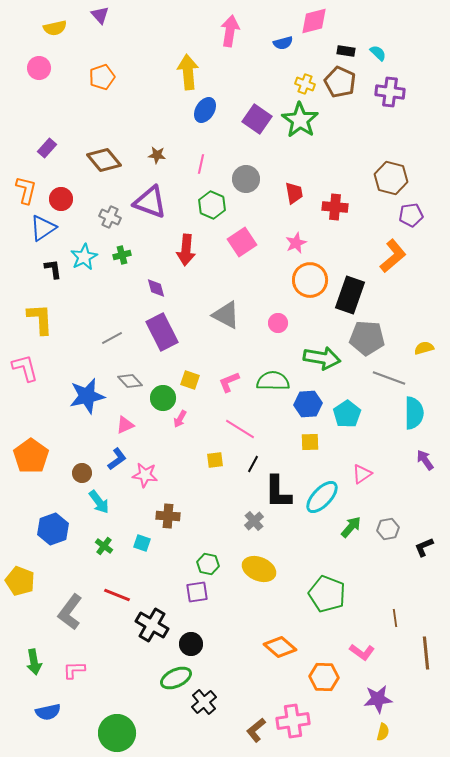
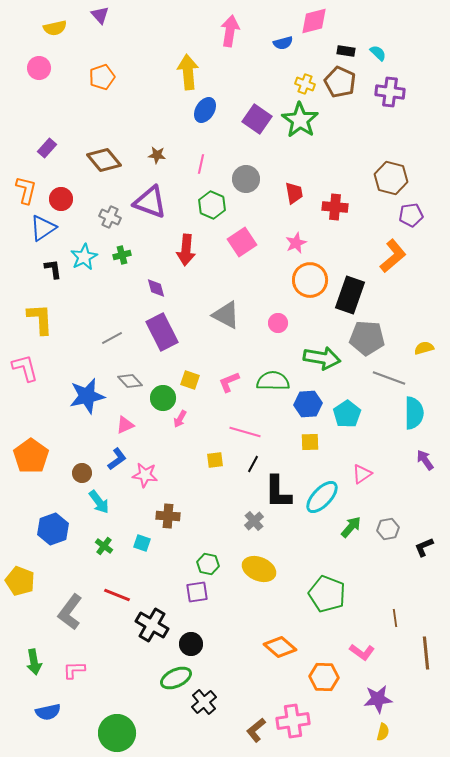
pink line at (240, 429): moved 5 px right, 3 px down; rotated 16 degrees counterclockwise
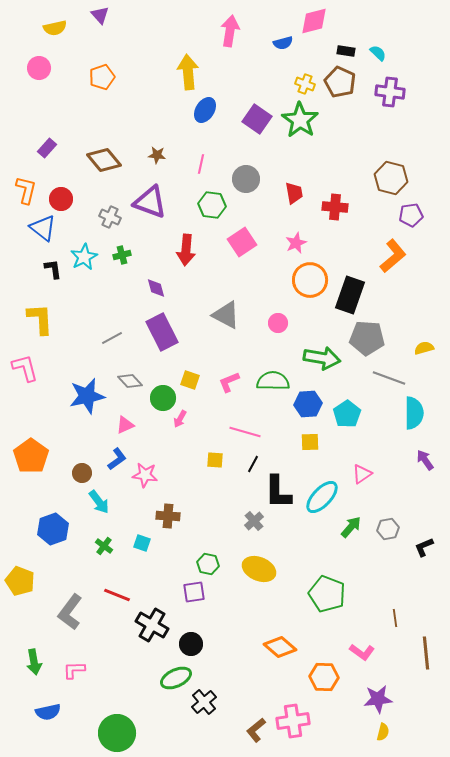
green hexagon at (212, 205): rotated 16 degrees counterclockwise
blue triangle at (43, 228): rotated 48 degrees counterclockwise
yellow square at (215, 460): rotated 12 degrees clockwise
purple square at (197, 592): moved 3 px left
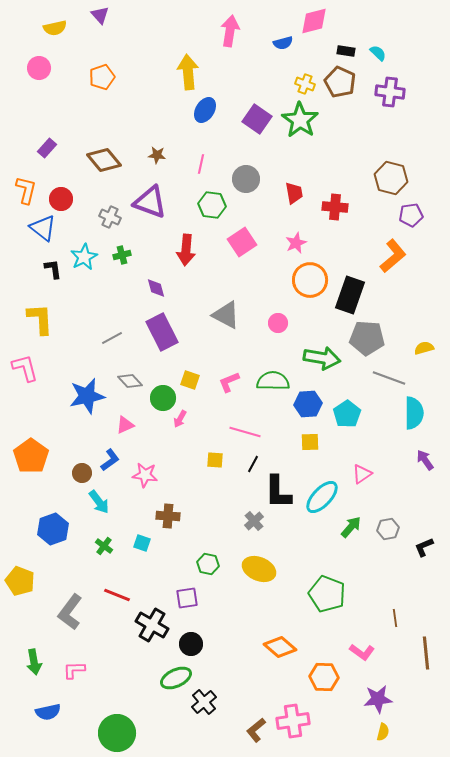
blue L-shape at (117, 459): moved 7 px left, 1 px down
purple square at (194, 592): moved 7 px left, 6 px down
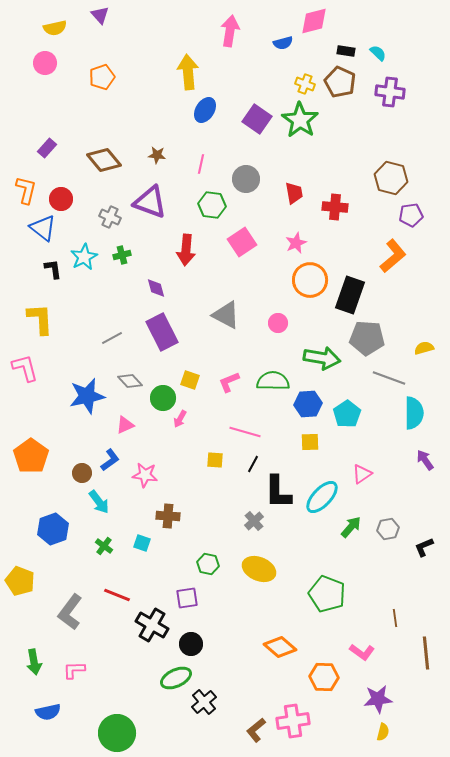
pink circle at (39, 68): moved 6 px right, 5 px up
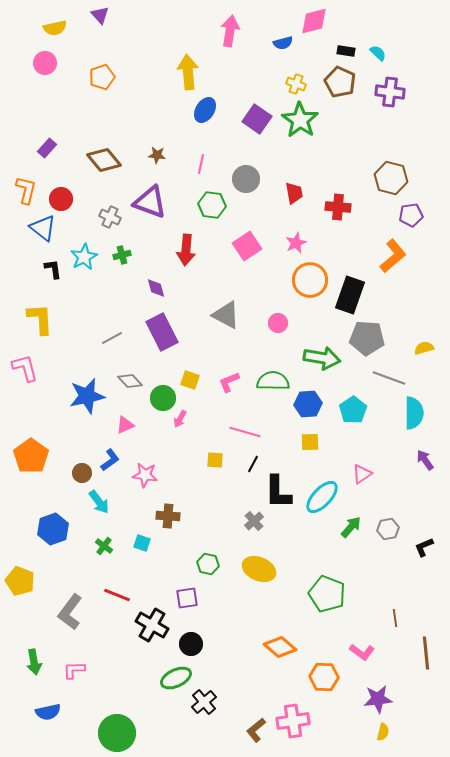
yellow cross at (305, 84): moved 9 px left
red cross at (335, 207): moved 3 px right
pink square at (242, 242): moved 5 px right, 4 px down
cyan pentagon at (347, 414): moved 6 px right, 4 px up
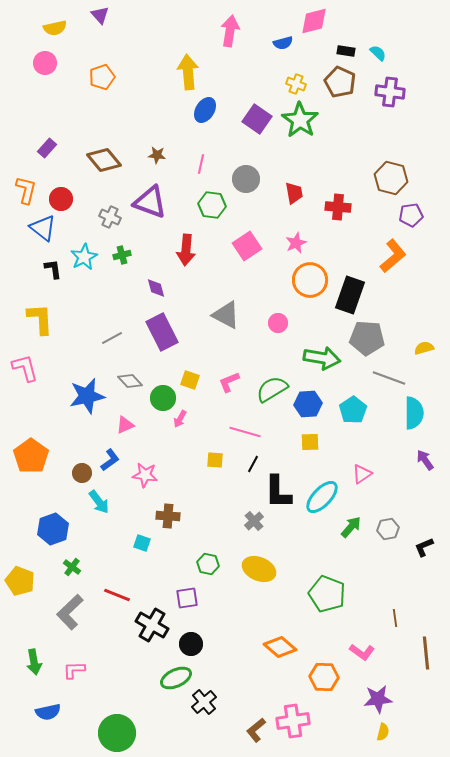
green semicircle at (273, 381): moved 1 px left, 8 px down; rotated 32 degrees counterclockwise
green cross at (104, 546): moved 32 px left, 21 px down
gray L-shape at (70, 612): rotated 9 degrees clockwise
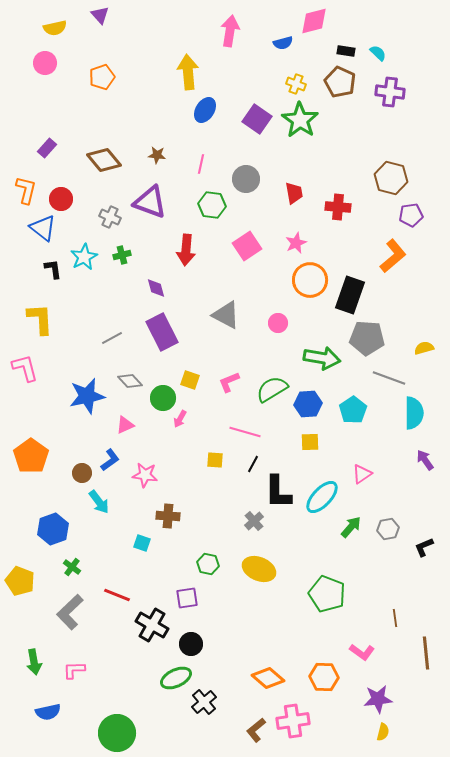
orange diamond at (280, 647): moved 12 px left, 31 px down
